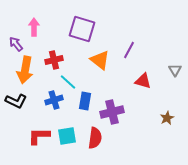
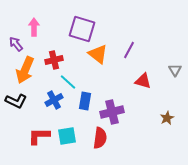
orange triangle: moved 2 px left, 6 px up
orange arrow: rotated 12 degrees clockwise
blue cross: rotated 12 degrees counterclockwise
red semicircle: moved 5 px right
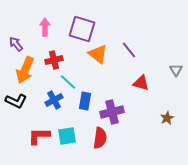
pink arrow: moved 11 px right
purple line: rotated 66 degrees counterclockwise
gray triangle: moved 1 px right
red triangle: moved 2 px left, 2 px down
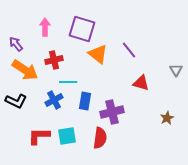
orange arrow: rotated 80 degrees counterclockwise
cyan line: rotated 42 degrees counterclockwise
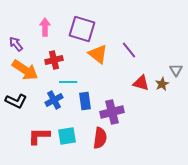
blue rectangle: rotated 18 degrees counterclockwise
brown star: moved 5 px left, 34 px up
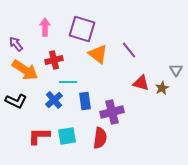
brown star: moved 4 px down
blue cross: rotated 12 degrees counterclockwise
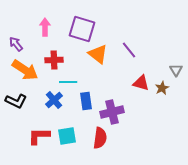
red cross: rotated 12 degrees clockwise
blue rectangle: moved 1 px right
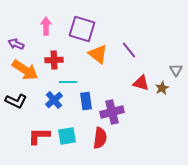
pink arrow: moved 1 px right, 1 px up
purple arrow: rotated 28 degrees counterclockwise
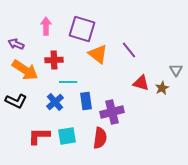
blue cross: moved 1 px right, 2 px down
